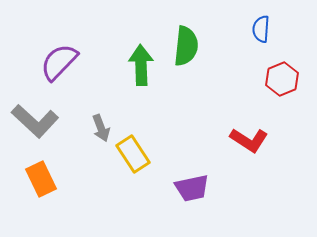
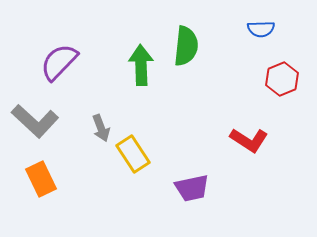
blue semicircle: rotated 96 degrees counterclockwise
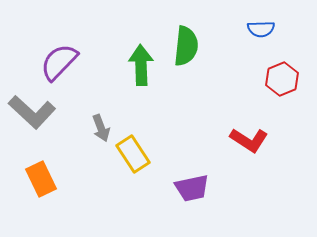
gray L-shape: moved 3 px left, 9 px up
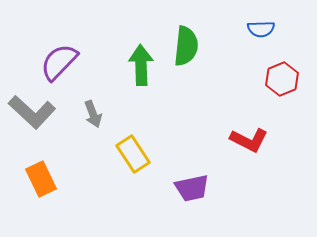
gray arrow: moved 8 px left, 14 px up
red L-shape: rotated 6 degrees counterclockwise
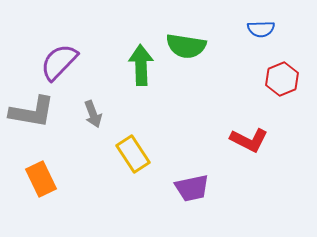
green semicircle: rotated 93 degrees clockwise
gray L-shape: rotated 33 degrees counterclockwise
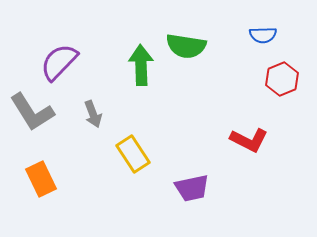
blue semicircle: moved 2 px right, 6 px down
gray L-shape: rotated 48 degrees clockwise
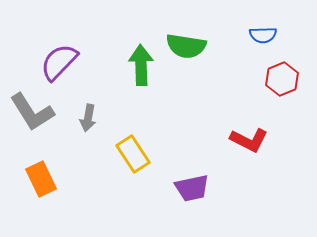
gray arrow: moved 5 px left, 4 px down; rotated 32 degrees clockwise
